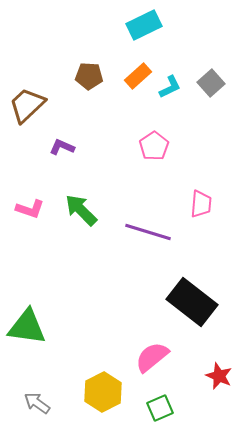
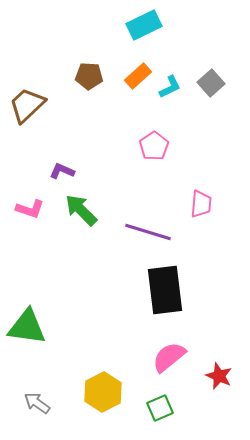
purple L-shape: moved 24 px down
black rectangle: moved 27 px left, 12 px up; rotated 45 degrees clockwise
pink semicircle: moved 17 px right
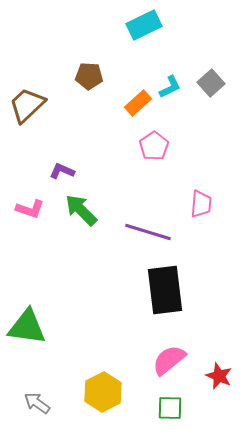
orange rectangle: moved 27 px down
pink semicircle: moved 3 px down
green square: moved 10 px right; rotated 24 degrees clockwise
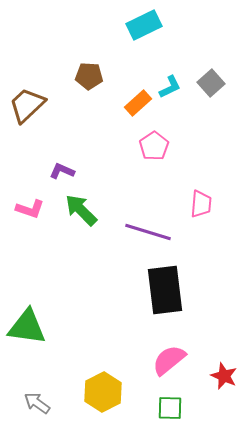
red star: moved 5 px right
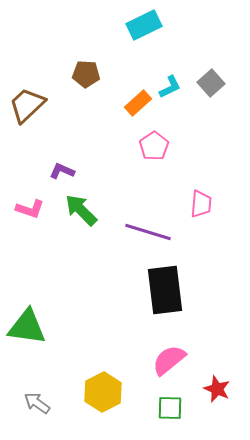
brown pentagon: moved 3 px left, 2 px up
red star: moved 7 px left, 13 px down
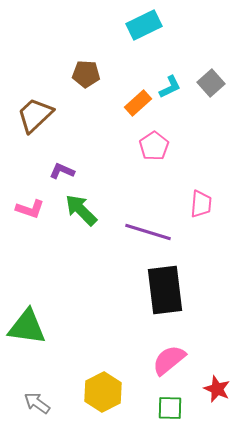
brown trapezoid: moved 8 px right, 10 px down
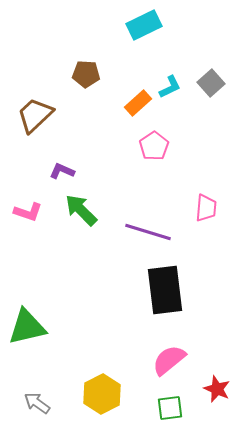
pink trapezoid: moved 5 px right, 4 px down
pink L-shape: moved 2 px left, 3 px down
green triangle: rotated 21 degrees counterclockwise
yellow hexagon: moved 1 px left, 2 px down
green square: rotated 8 degrees counterclockwise
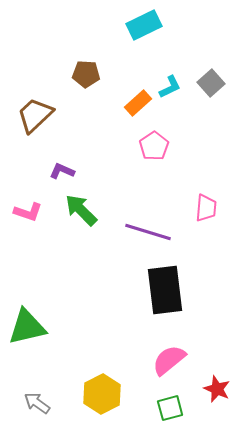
green square: rotated 8 degrees counterclockwise
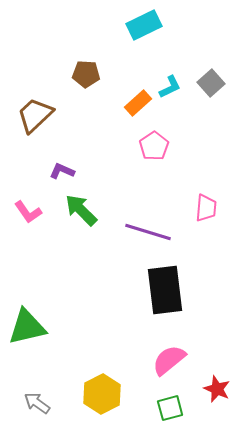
pink L-shape: rotated 36 degrees clockwise
